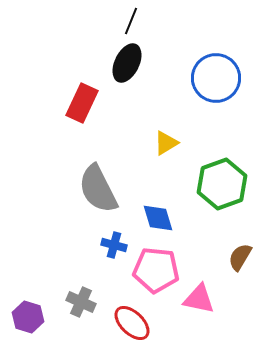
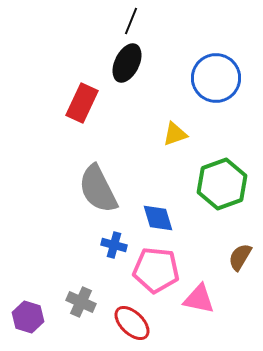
yellow triangle: moved 9 px right, 9 px up; rotated 12 degrees clockwise
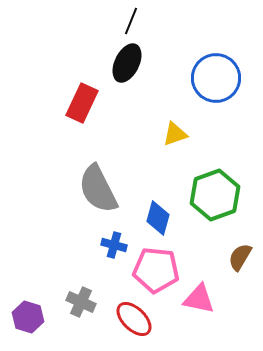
green hexagon: moved 7 px left, 11 px down
blue diamond: rotated 32 degrees clockwise
red ellipse: moved 2 px right, 4 px up
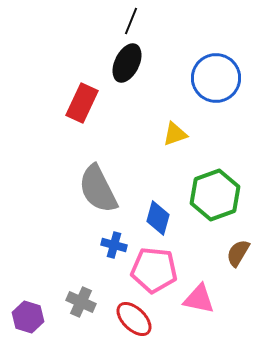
brown semicircle: moved 2 px left, 4 px up
pink pentagon: moved 2 px left
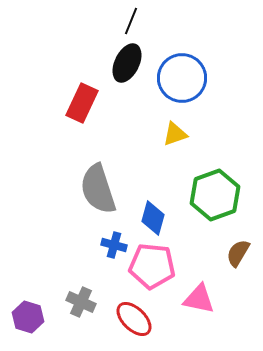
blue circle: moved 34 px left
gray semicircle: rotated 9 degrees clockwise
blue diamond: moved 5 px left
pink pentagon: moved 2 px left, 4 px up
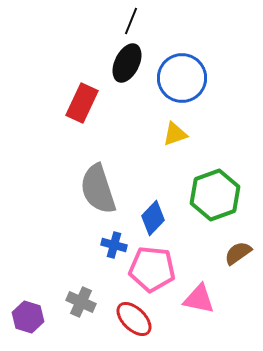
blue diamond: rotated 28 degrees clockwise
brown semicircle: rotated 24 degrees clockwise
pink pentagon: moved 3 px down
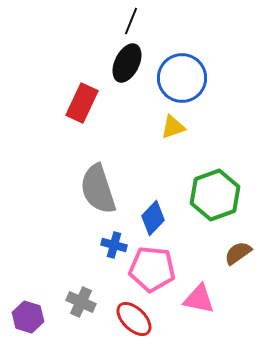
yellow triangle: moved 2 px left, 7 px up
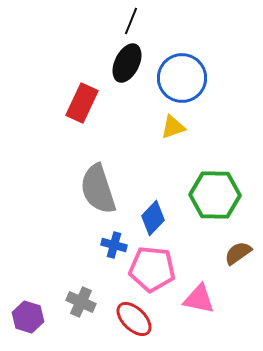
green hexagon: rotated 21 degrees clockwise
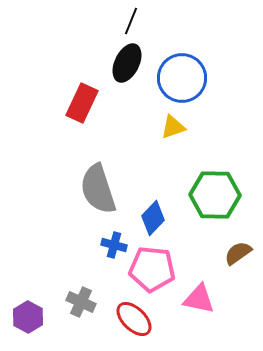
purple hexagon: rotated 12 degrees clockwise
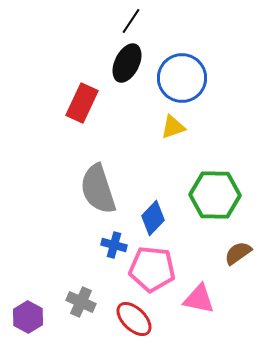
black line: rotated 12 degrees clockwise
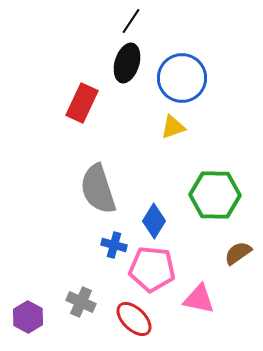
black ellipse: rotated 9 degrees counterclockwise
blue diamond: moved 1 px right, 3 px down; rotated 12 degrees counterclockwise
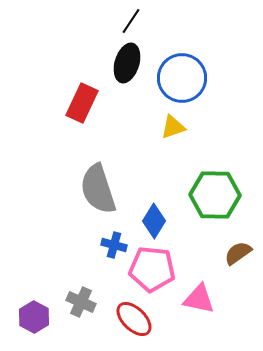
purple hexagon: moved 6 px right
